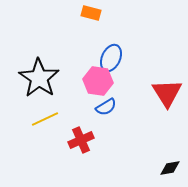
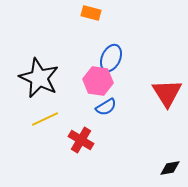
black star: rotated 9 degrees counterclockwise
red cross: rotated 35 degrees counterclockwise
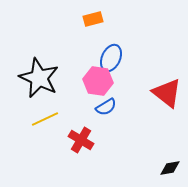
orange rectangle: moved 2 px right, 6 px down; rotated 30 degrees counterclockwise
red triangle: rotated 20 degrees counterclockwise
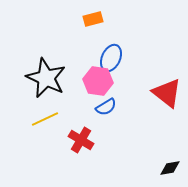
black star: moved 7 px right
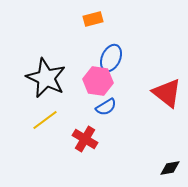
yellow line: moved 1 px down; rotated 12 degrees counterclockwise
red cross: moved 4 px right, 1 px up
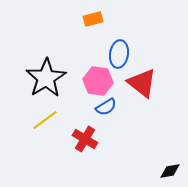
blue ellipse: moved 8 px right, 4 px up; rotated 16 degrees counterclockwise
black star: rotated 15 degrees clockwise
red triangle: moved 25 px left, 10 px up
black diamond: moved 3 px down
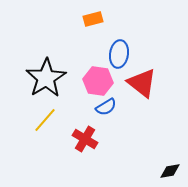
yellow line: rotated 12 degrees counterclockwise
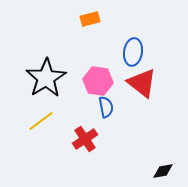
orange rectangle: moved 3 px left
blue ellipse: moved 14 px right, 2 px up
blue semicircle: rotated 70 degrees counterclockwise
yellow line: moved 4 px left, 1 px down; rotated 12 degrees clockwise
red cross: rotated 25 degrees clockwise
black diamond: moved 7 px left
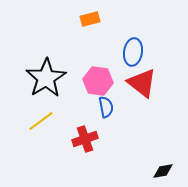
red cross: rotated 15 degrees clockwise
